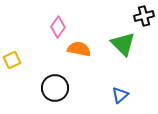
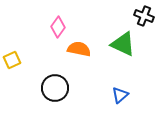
black cross: rotated 36 degrees clockwise
green triangle: rotated 20 degrees counterclockwise
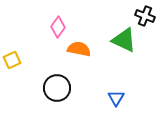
black cross: moved 1 px right
green triangle: moved 1 px right, 4 px up
black circle: moved 2 px right
blue triangle: moved 4 px left, 3 px down; rotated 18 degrees counterclockwise
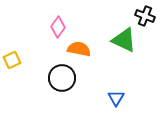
black circle: moved 5 px right, 10 px up
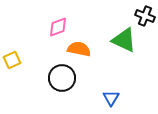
pink diamond: rotated 35 degrees clockwise
blue triangle: moved 5 px left
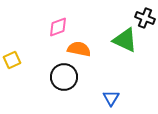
black cross: moved 2 px down
green triangle: moved 1 px right
black circle: moved 2 px right, 1 px up
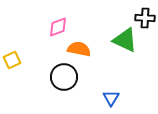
black cross: rotated 18 degrees counterclockwise
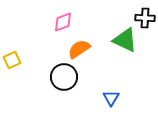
pink diamond: moved 5 px right, 5 px up
orange semicircle: rotated 45 degrees counterclockwise
